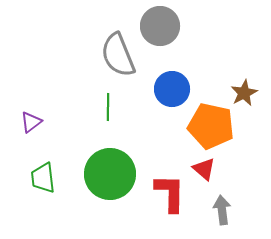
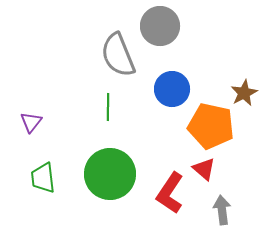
purple triangle: rotated 15 degrees counterclockwise
red L-shape: rotated 147 degrees counterclockwise
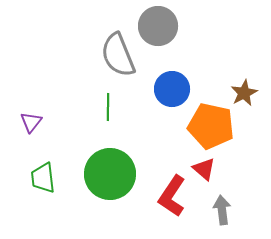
gray circle: moved 2 px left
red L-shape: moved 2 px right, 3 px down
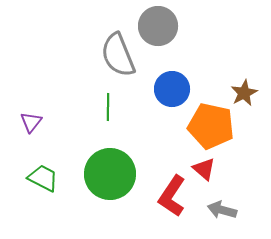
green trapezoid: rotated 124 degrees clockwise
gray arrow: rotated 68 degrees counterclockwise
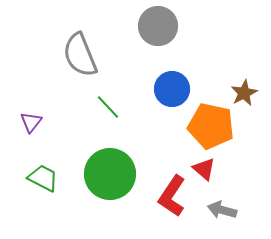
gray semicircle: moved 38 px left
green line: rotated 44 degrees counterclockwise
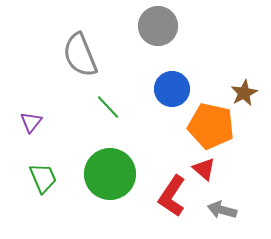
green trapezoid: rotated 40 degrees clockwise
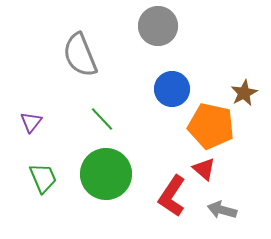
green line: moved 6 px left, 12 px down
green circle: moved 4 px left
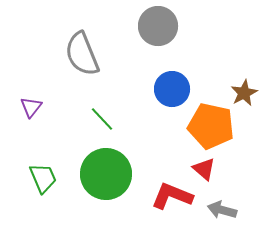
gray semicircle: moved 2 px right, 1 px up
purple triangle: moved 15 px up
red L-shape: rotated 78 degrees clockwise
